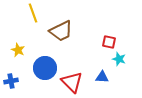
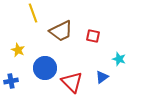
red square: moved 16 px left, 6 px up
blue triangle: rotated 40 degrees counterclockwise
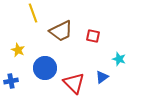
red triangle: moved 2 px right, 1 px down
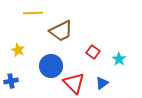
yellow line: rotated 72 degrees counterclockwise
red square: moved 16 px down; rotated 24 degrees clockwise
cyan star: rotated 16 degrees clockwise
blue circle: moved 6 px right, 2 px up
blue triangle: moved 6 px down
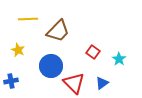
yellow line: moved 5 px left, 6 px down
brown trapezoid: moved 3 px left; rotated 20 degrees counterclockwise
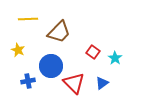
brown trapezoid: moved 1 px right, 1 px down
cyan star: moved 4 px left, 1 px up
blue cross: moved 17 px right
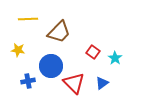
yellow star: rotated 16 degrees counterclockwise
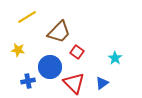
yellow line: moved 1 px left, 2 px up; rotated 30 degrees counterclockwise
red square: moved 16 px left
blue circle: moved 1 px left, 1 px down
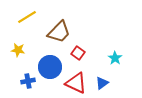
red square: moved 1 px right, 1 px down
red triangle: moved 2 px right; rotated 20 degrees counterclockwise
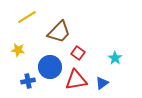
red triangle: moved 3 px up; rotated 35 degrees counterclockwise
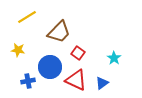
cyan star: moved 1 px left
red triangle: rotated 35 degrees clockwise
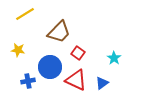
yellow line: moved 2 px left, 3 px up
